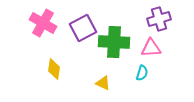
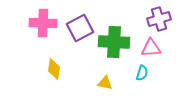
pink cross: rotated 28 degrees counterclockwise
purple square: moved 3 px left
yellow triangle: moved 2 px right; rotated 14 degrees counterclockwise
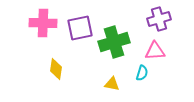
purple square: rotated 16 degrees clockwise
green cross: rotated 20 degrees counterclockwise
pink triangle: moved 4 px right, 3 px down
yellow diamond: moved 2 px right
yellow triangle: moved 7 px right, 1 px down
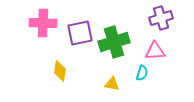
purple cross: moved 2 px right, 1 px up
purple square: moved 5 px down
yellow diamond: moved 4 px right, 2 px down
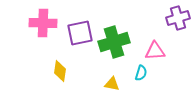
purple cross: moved 17 px right
cyan semicircle: moved 1 px left
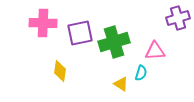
yellow triangle: moved 9 px right; rotated 21 degrees clockwise
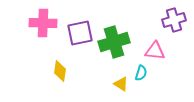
purple cross: moved 4 px left, 2 px down
pink triangle: rotated 10 degrees clockwise
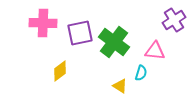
purple cross: rotated 15 degrees counterclockwise
green cross: rotated 36 degrees counterclockwise
yellow diamond: rotated 45 degrees clockwise
yellow triangle: moved 1 px left, 2 px down
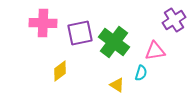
pink triangle: rotated 15 degrees counterclockwise
yellow triangle: moved 3 px left, 1 px up
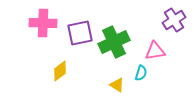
green cross: rotated 28 degrees clockwise
